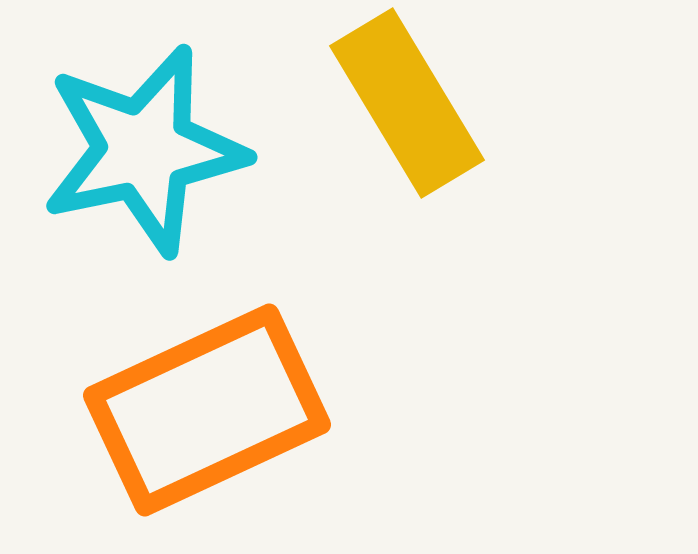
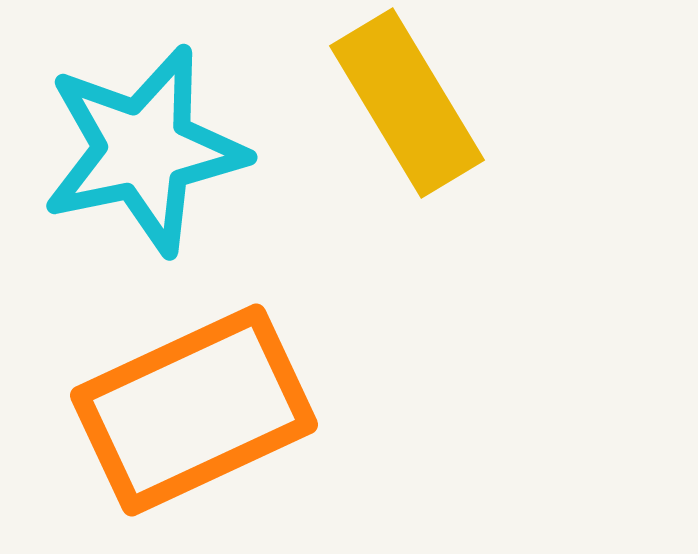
orange rectangle: moved 13 px left
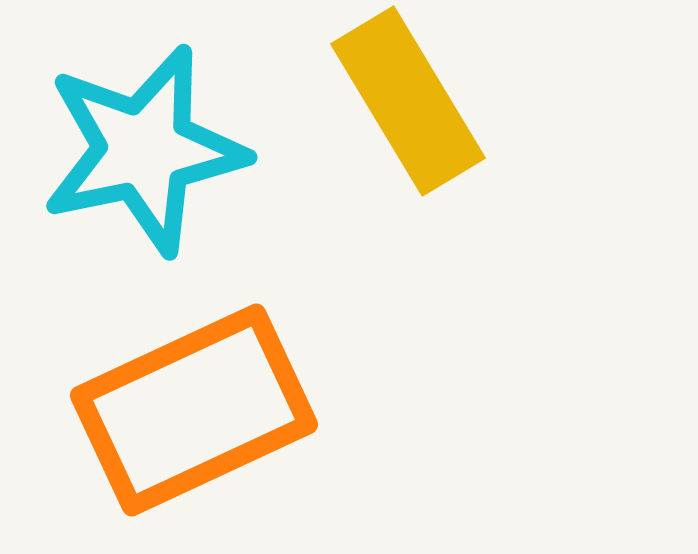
yellow rectangle: moved 1 px right, 2 px up
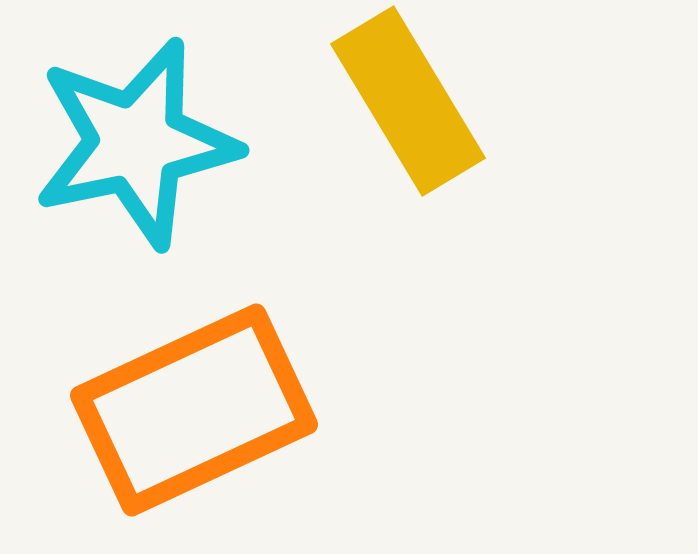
cyan star: moved 8 px left, 7 px up
